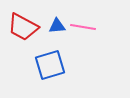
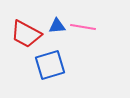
red trapezoid: moved 3 px right, 7 px down
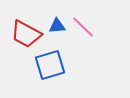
pink line: rotated 35 degrees clockwise
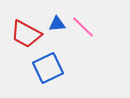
blue triangle: moved 2 px up
blue square: moved 2 px left, 3 px down; rotated 8 degrees counterclockwise
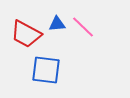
blue square: moved 2 px left, 2 px down; rotated 32 degrees clockwise
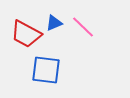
blue triangle: moved 3 px left, 1 px up; rotated 18 degrees counterclockwise
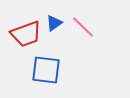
blue triangle: rotated 12 degrees counterclockwise
red trapezoid: rotated 48 degrees counterclockwise
